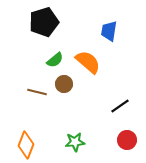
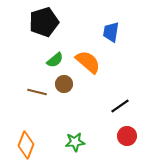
blue trapezoid: moved 2 px right, 1 px down
red circle: moved 4 px up
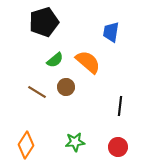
brown circle: moved 2 px right, 3 px down
brown line: rotated 18 degrees clockwise
black line: rotated 48 degrees counterclockwise
red circle: moved 9 px left, 11 px down
orange diamond: rotated 12 degrees clockwise
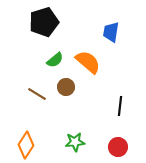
brown line: moved 2 px down
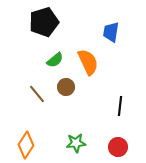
orange semicircle: rotated 24 degrees clockwise
brown line: rotated 18 degrees clockwise
green star: moved 1 px right, 1 px down
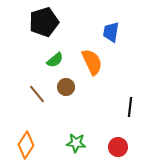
orange semicircle: moved 4 px right
black line: moved 10 px right, 1 px down
green star: rotated 12 degrees clockwise
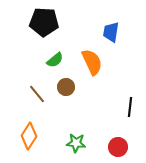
black pentagon: rotated 20 degrees clockwise
orange diamond: moved 3 px right, 9 px up
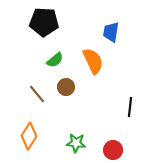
orange semicircle: moved 1 px right, 1 px up
red circle: moved 5 px left, 3 px down
